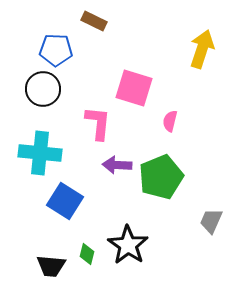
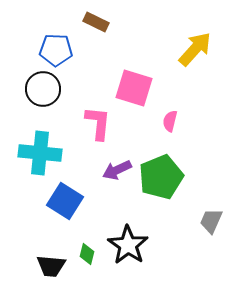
brown rectangle: moved 2 px right, 1 px down
yellow arrow: moved 7 px left; rotated 24 degrees clockwise
purple arrow: moved 5 px down; rotated 28 degrees counterclockwise
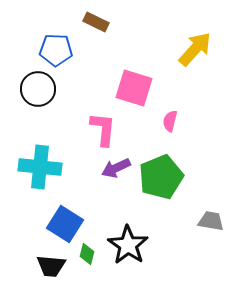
black circle: moved 5 px left
pink L-shape: moved 5 px right, 6 px down
cyan cross: moved 14 px down
purple arrow: moved 1 px left, 2 px up
blue square: moved 23 px down
gray trapezoid: rotated 76 degrees clockwise
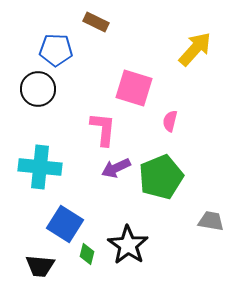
black trapezoid: moved 11 px left
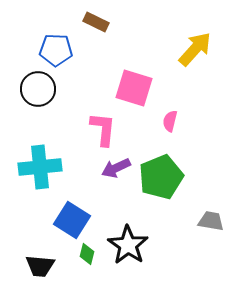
cyan cross: rotated 12 degrees counterclockwise
blue square: moved 7 px right, 4 px up
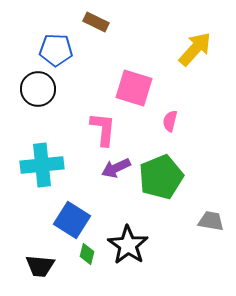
cyan cross: moved 2 px right, 2 px up
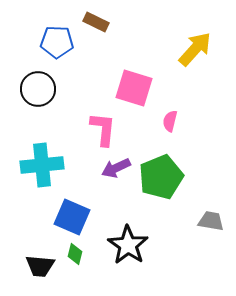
blue pentagon: moved 1 px right, 8 px up
blue square: moved 3 px up; rotated 9 degrees counterclockwise
green diamond: moved 12 px left
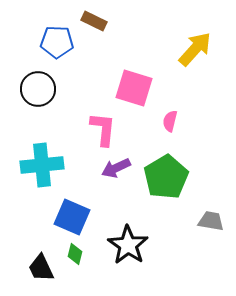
brown rectangle: moved 2 px left, 1 px up
green pentagon: moved 5 px right; rotated 9 degrees counterclockwise
black trapezoid: moved 1 px right, 2 px down; rotated 60 degrees clockwise
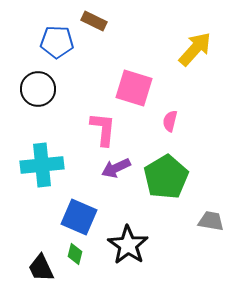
blue square: moved 7 px right
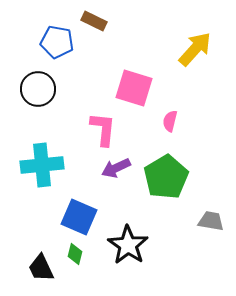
blue pentagon: rotated 8 degrees clockwise
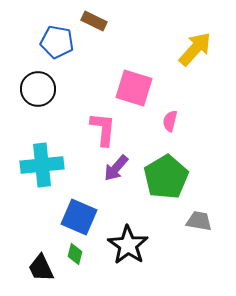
purple arrow: rotated 24 degrees counterclockwise
gray trapezoid: moved 12 px left
